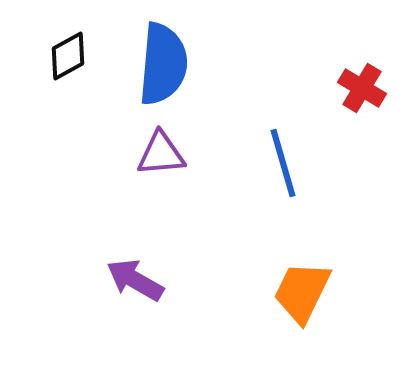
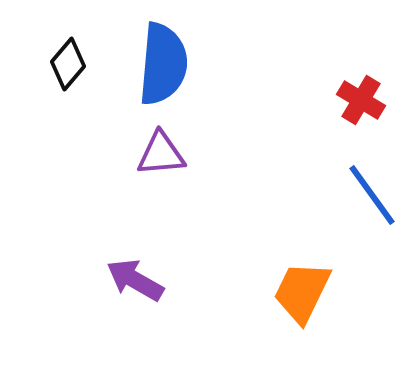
black diamond: moved 8 px down; rotated 21 degrees counterclockwise
red cross: moved 1 px left, 12 px down
blue line: moved 89 px right, 32 px down; rotated 20 degrees counterclockwise
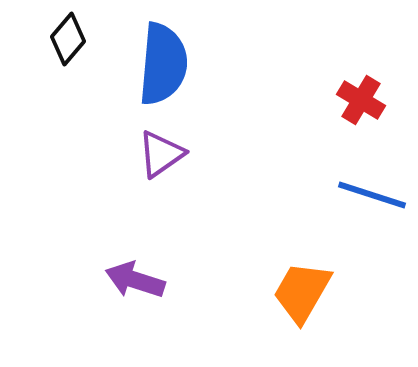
black diamond: moved 25 px up
purple triangle: rotated 30 degrees counterclockwise
blue line: rotated 36 degrees counterclockwise
purple arrow: rotated 12 degrees counterclockwise
orange trapezoid: rotated 4 degrees clockwise
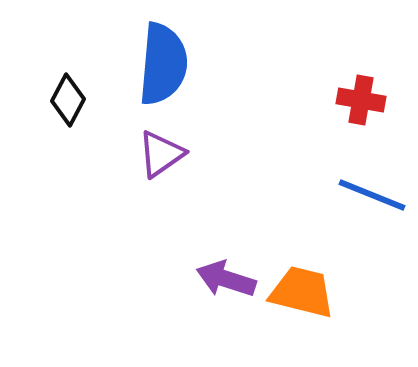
black diamond: moved 61 px down; rotated 12 degrees counterclockwise
red cross: rotated 21 degrees counterclockwise
blue line: rotated 4 degrees clockwise
purple arrow: moved 91 px right, 1 px up
orange trapezoid: rotated 74 degrees clockwise
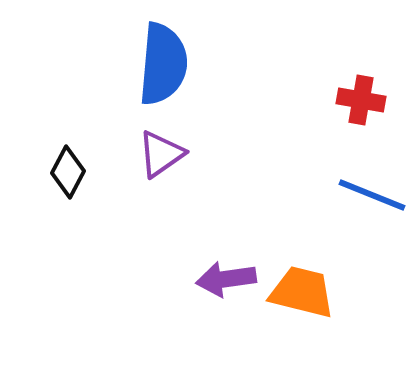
black diamond: moved 72 px down
purple arrow: rotated 26 degrees counterclockwise
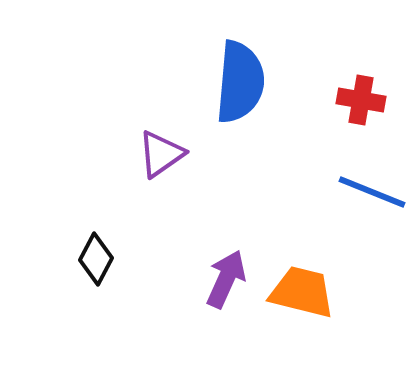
blue semicircle: moved 77 px right, 18 px down
black diamond: moved 28 px right, 87 px down
blue line: moved 3 px up
purple arrow: rotated 122 degrees clockwise
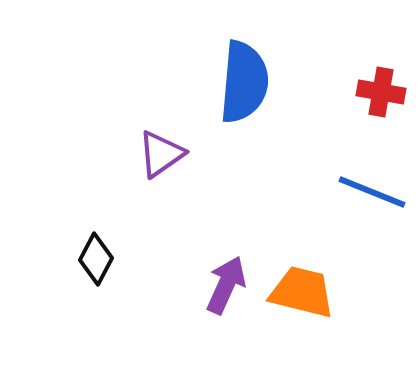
blue semicircle: moved 4 px right
red cross: moved 20 px right, 8 px up
purple arrow: moved 6 px down
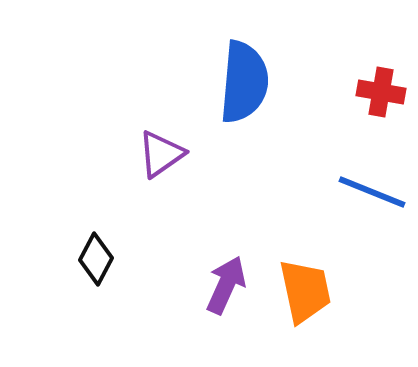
orange trapezoid: moved 3 px right, 1 px up; rotated 64 degrees clockwise
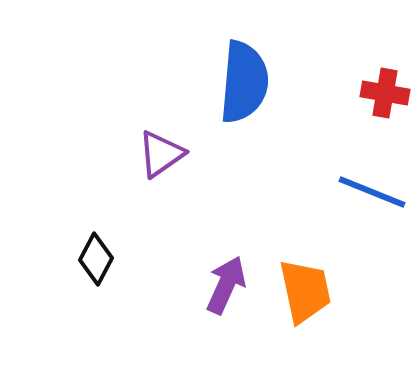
red cross: moved 4 px right, 1 px down
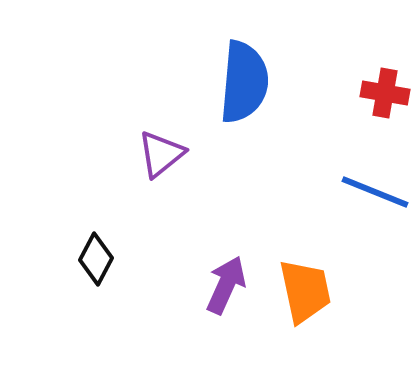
purple triangle: rotated 4 degrees counterclockwise
blue line: moved 3 px right
